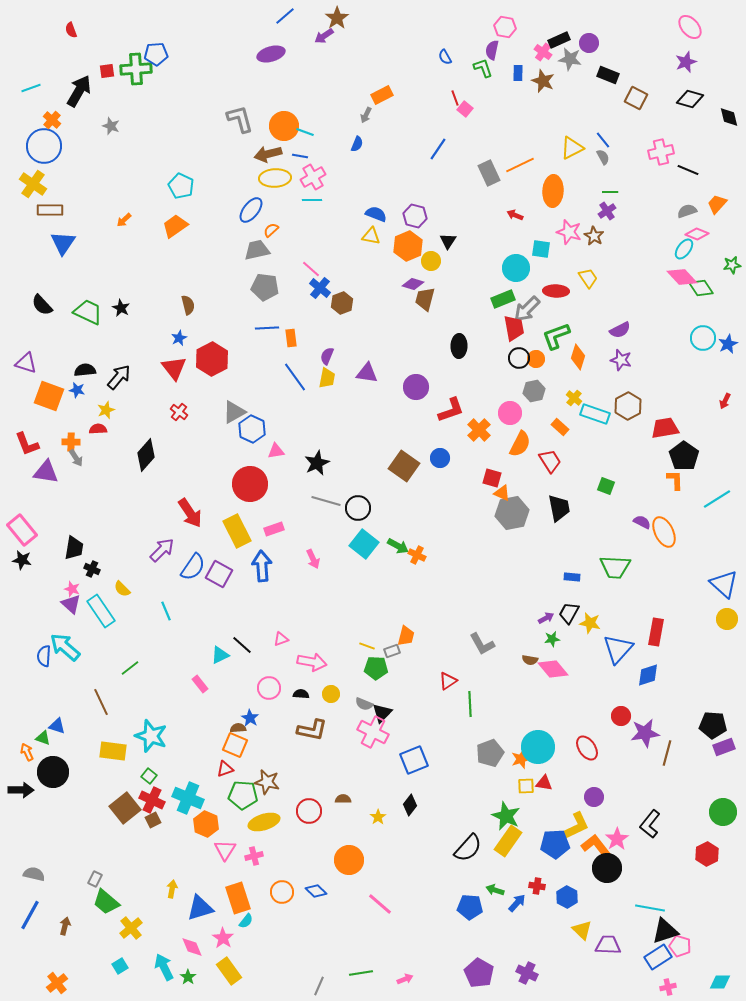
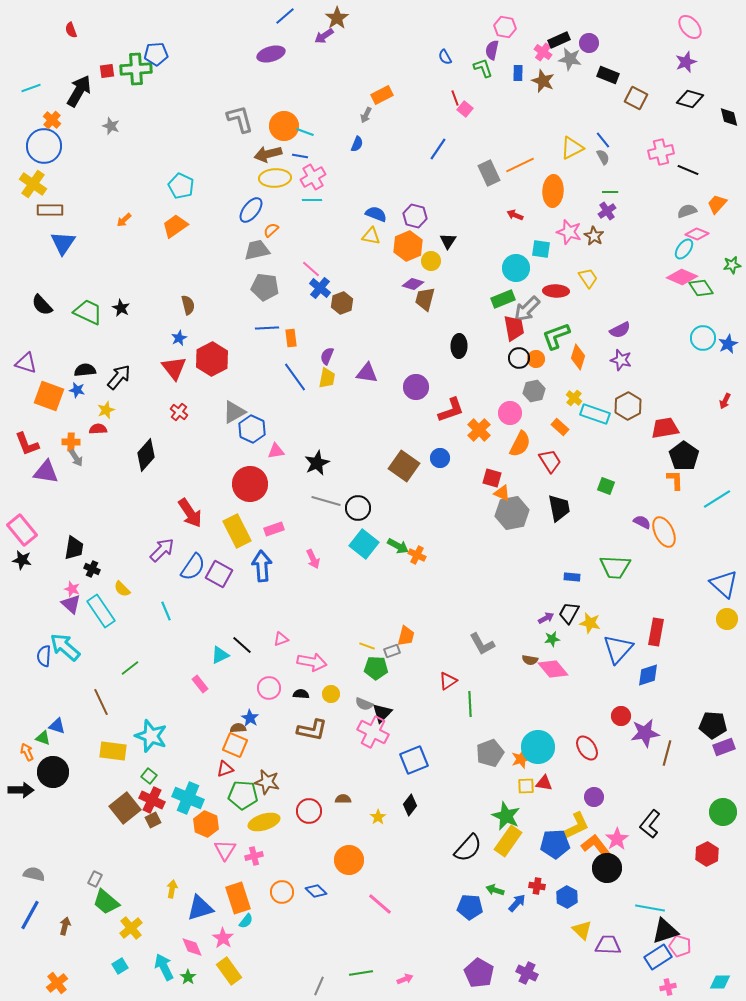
pink diamond at (682, 277): rotated 24 degrees counterclockwise
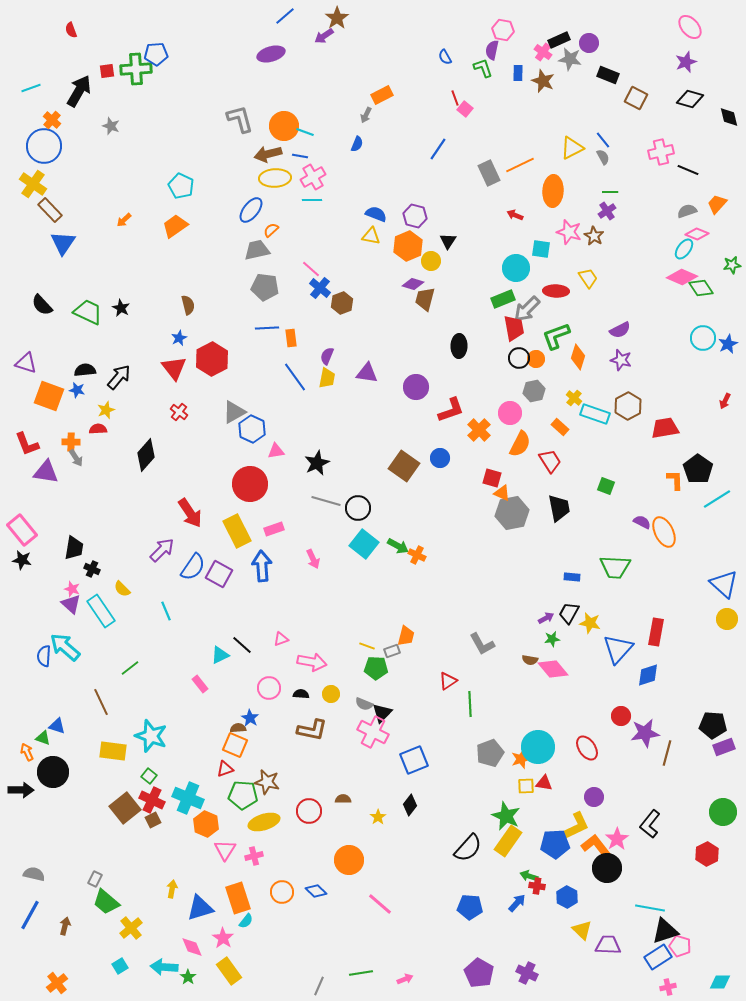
pink hexagon at (505, 27): moved 2 px left, 3 px down
brown rectangle at (50, 210): rotated 45 degrees clockwise
black pentagon at (684, 456): moved 14 px right, 13 px down
green arrow at (495, 890): moved 34 px right, 14 px up
cyan arrow at (164, 967): rotated 60 degrees counterclockwise
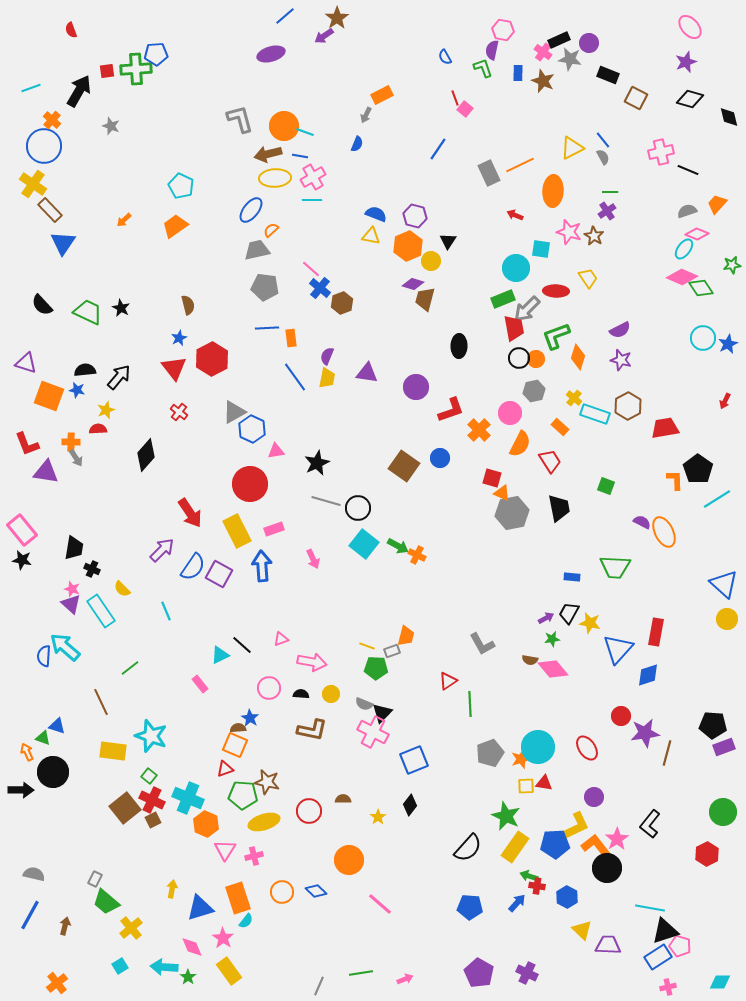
yellow rectangle at (508, 841): moved 7 px right, 6 px down
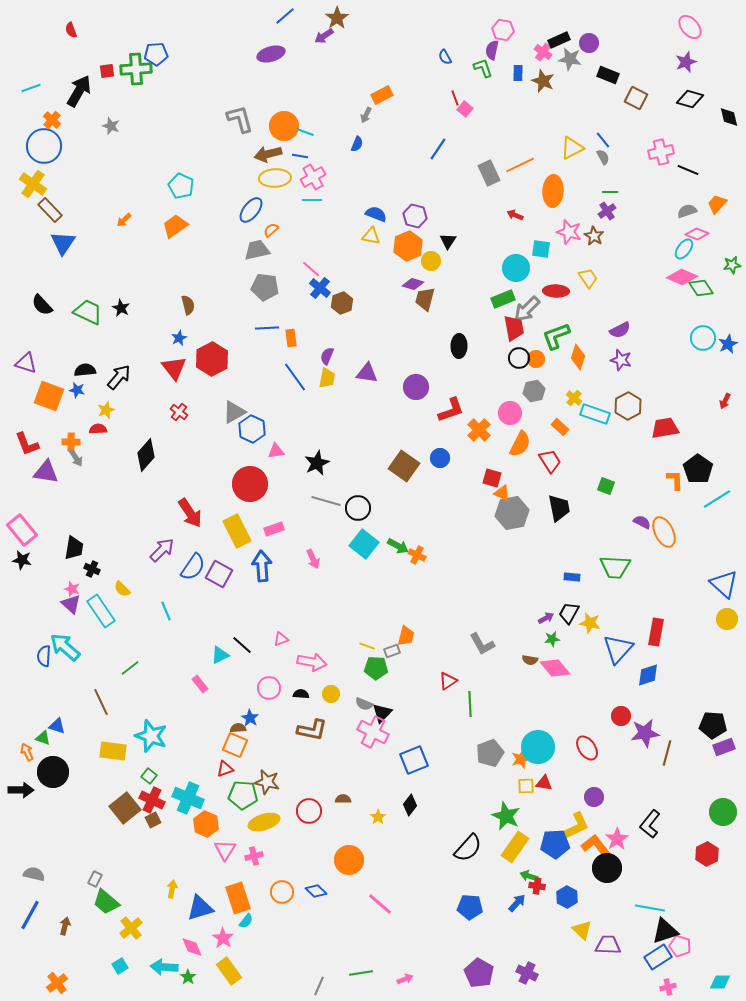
pink diamond at (553, 669): moved 2 px right, 1 px up
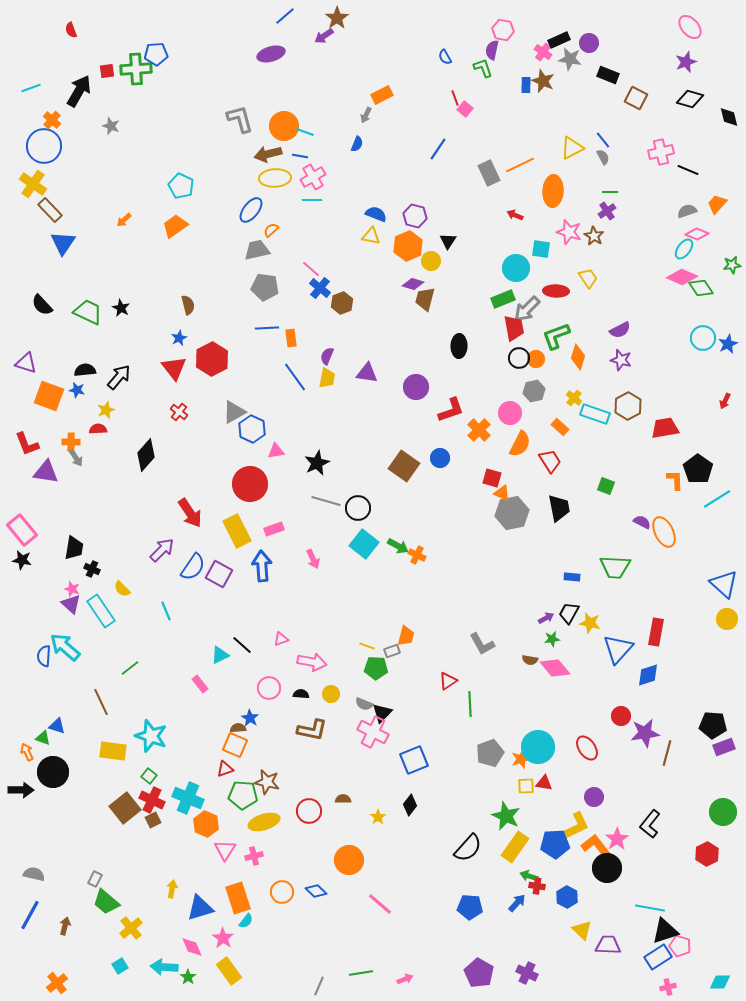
blue rectangle at (518, 73): moved 8 px right, 12 px down
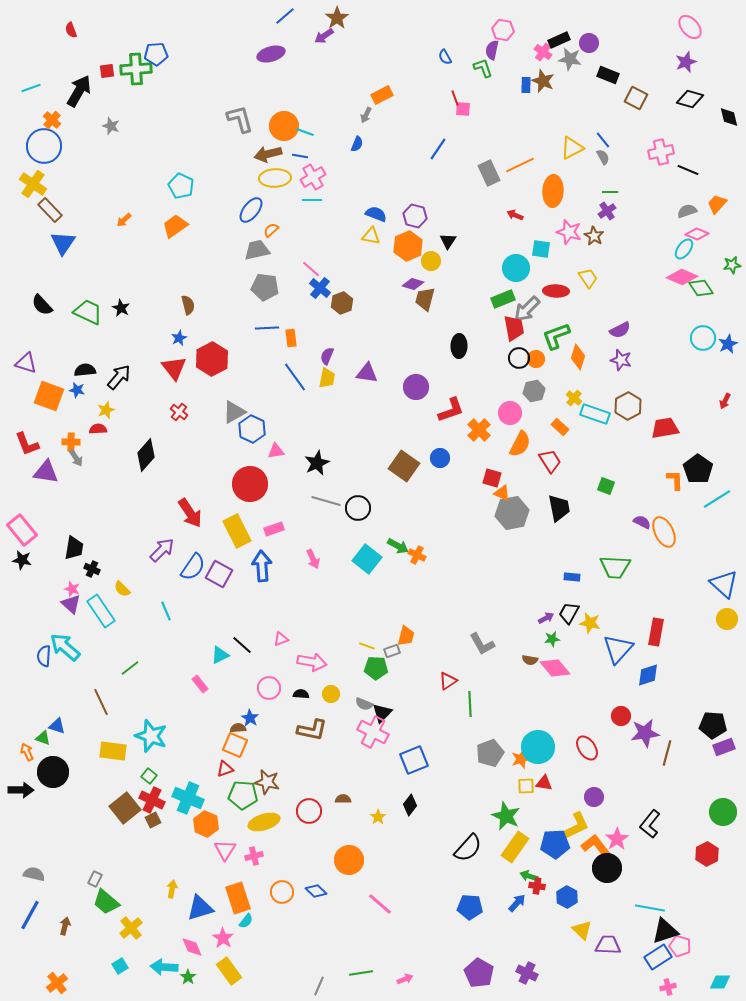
pink square at (465, 109): moved 2 px left; rotated 35 degrees counterclockwise
cyan square at (364, 544): moved 3 px right, 15 px down
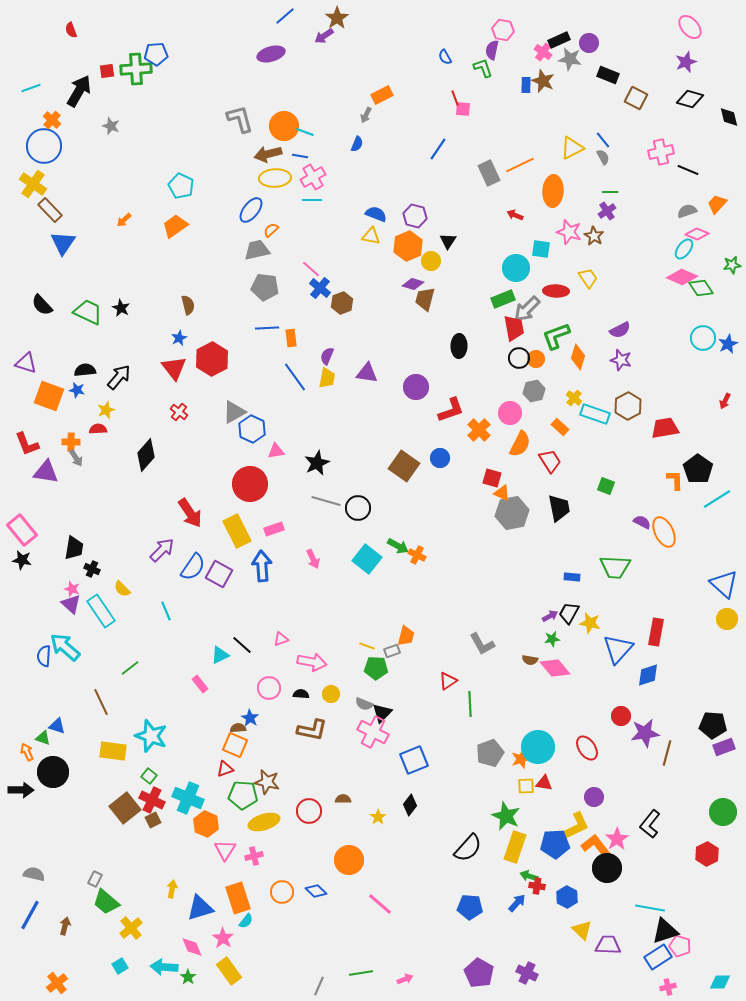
purple arrow at (546, 618): moved 4 px right, 2 px up
yellow rectangle at (515, 847): rotated 16 degrees counterclockwise
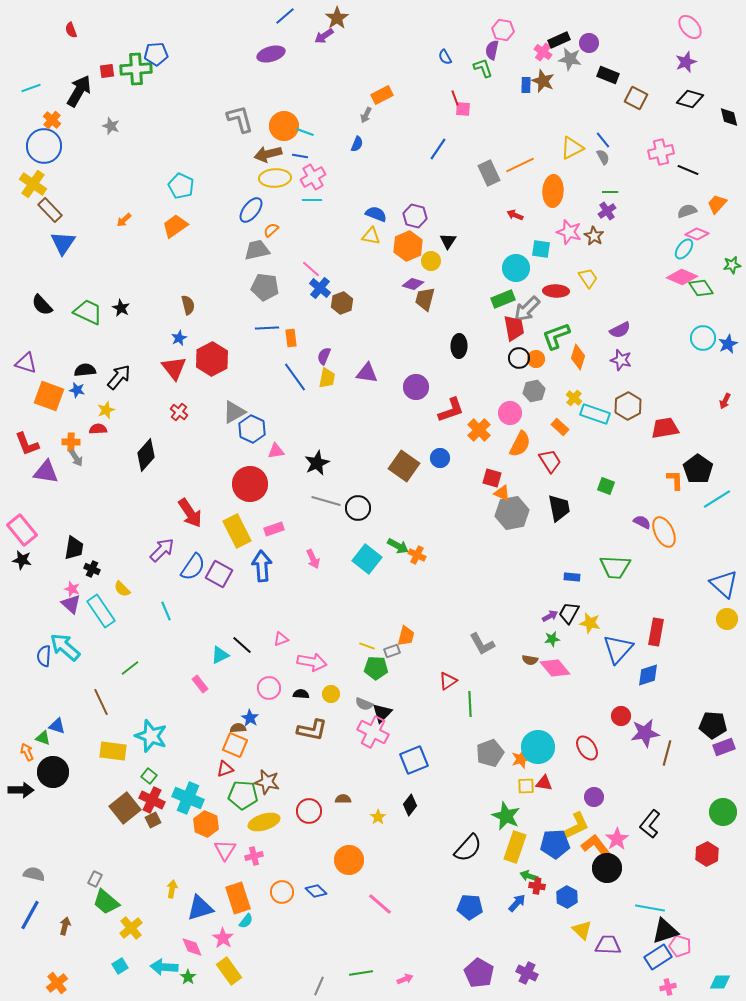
purple semicircle at (327, 356): moved 3 px left
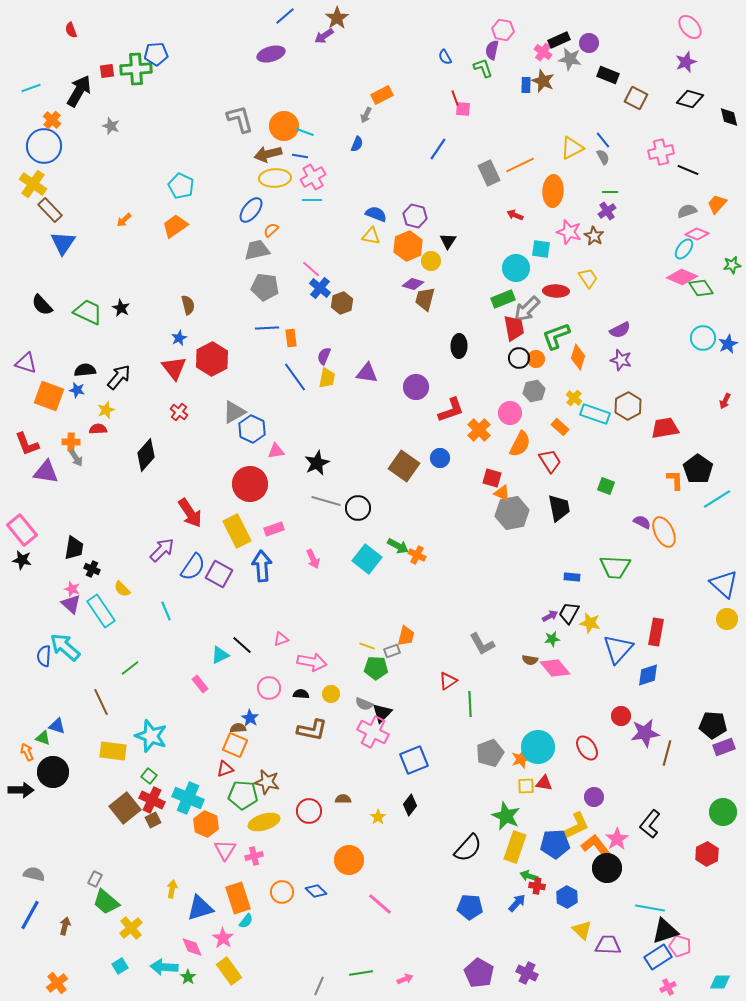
pink cross at (668, 987): rotated 14 degrees counterclockwise
